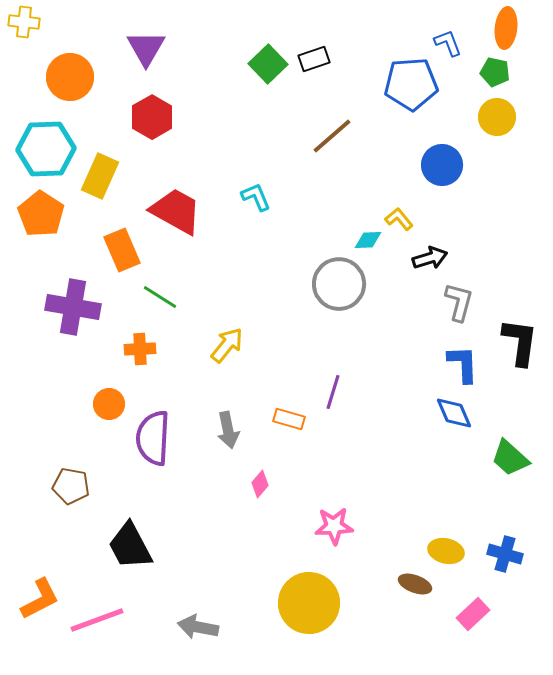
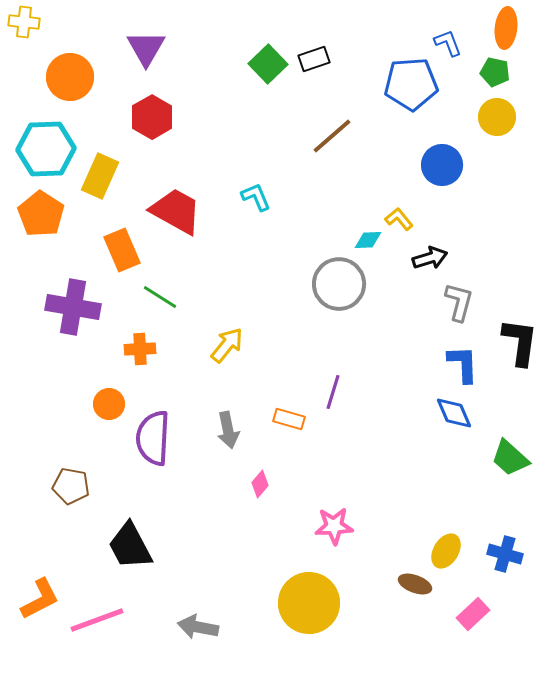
yellow ellipse at (446, 551): rotated 72 degrees counterclockwise
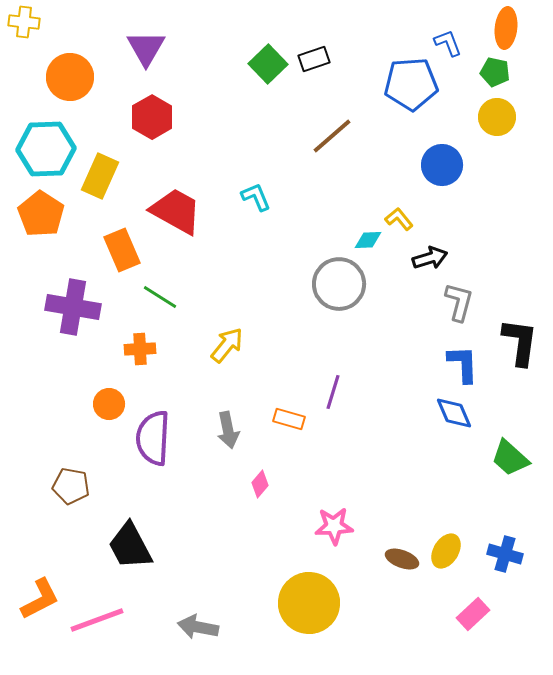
brown ellipse at (415, 584): moved 13 px left, 25 px up
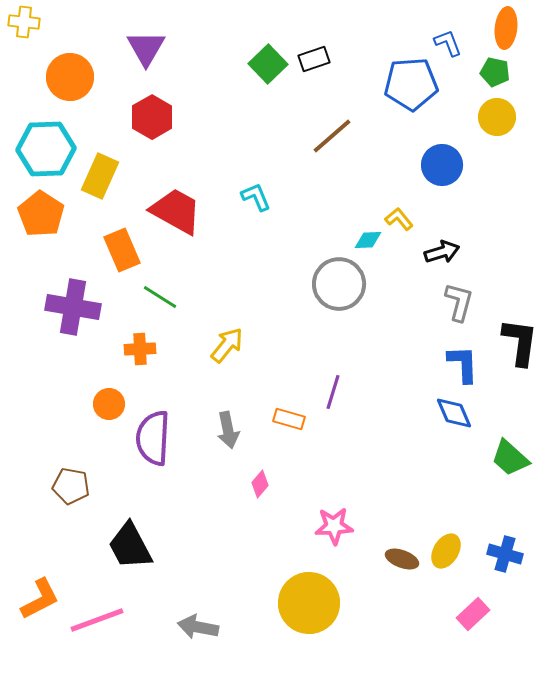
black arrow at (430, 258): moved 12 px right, 6 px up
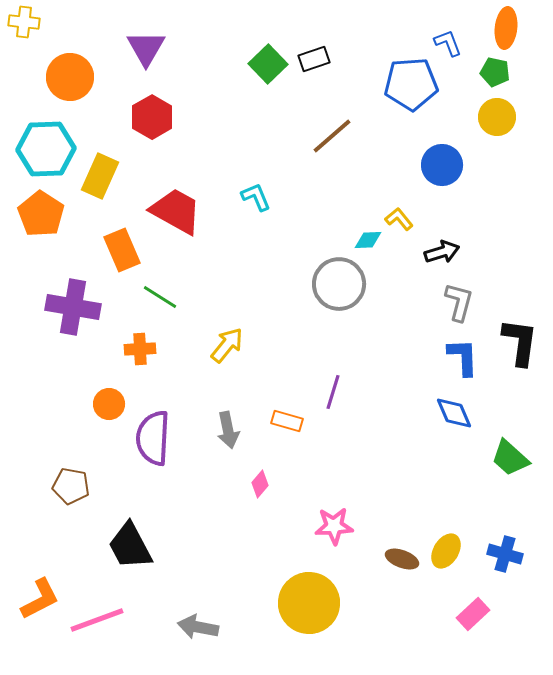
blue L-shape at (463, 364): moved 7 px up
orange rectangle at (289, 419): moved 2 px left, 2 px down
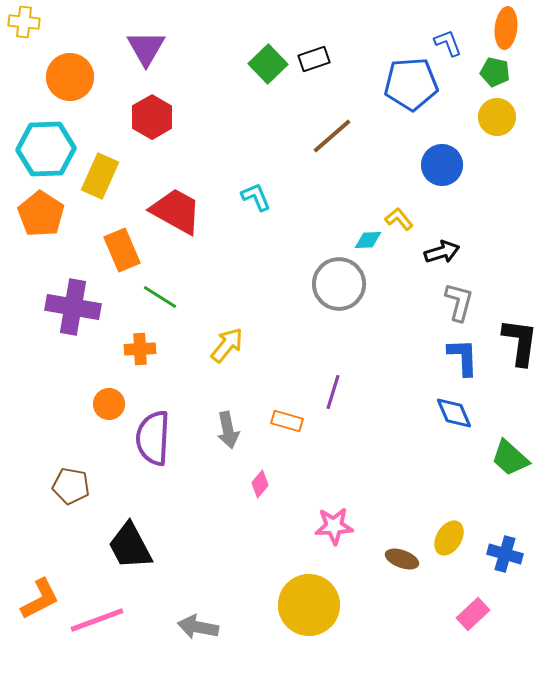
yellow ellipse at (446, 551): moved 3 px right, 13 px up
yellow circle at (309, 603): moved 2 px down
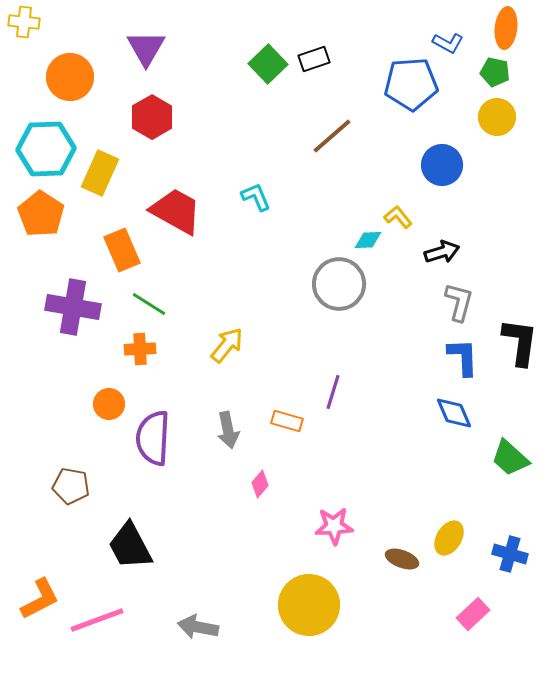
blue L-shape at (448, 43): rotated 140 degrees clockwise
yellow rectangle at (100, 176): moved 3 px up
yellow L-shape at (399, 219): moved 1 px left, 2 px up
green line at (160, 297): moved 11 px left, 7 px down
blue cross at (505, 554): moved 5 px right
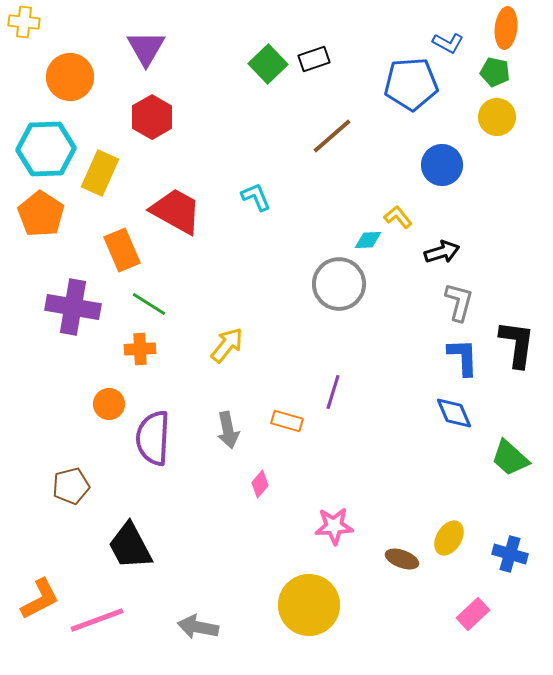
black L-shape at (520, 342): moved 3 px left, 2 px down
brown pentagon at (71, 486): rotated 24 degrees counterclockwise
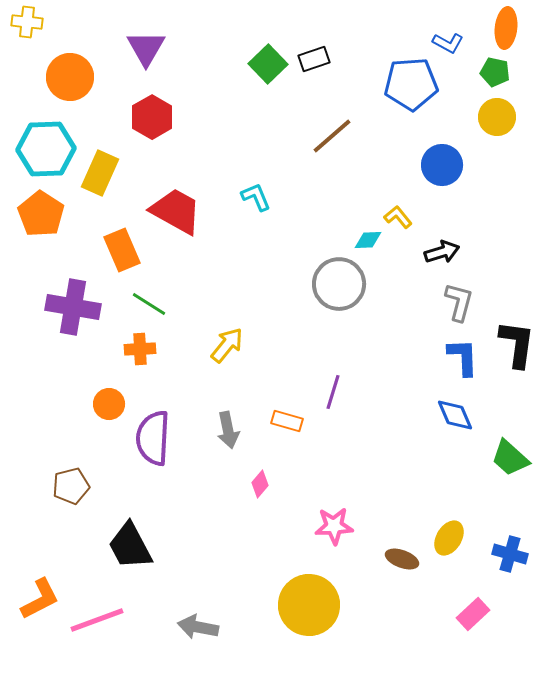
yellow cross at (24, 22): moved 3 px right
blue diamond at (454, 413): moved 1 px right, 2 px down
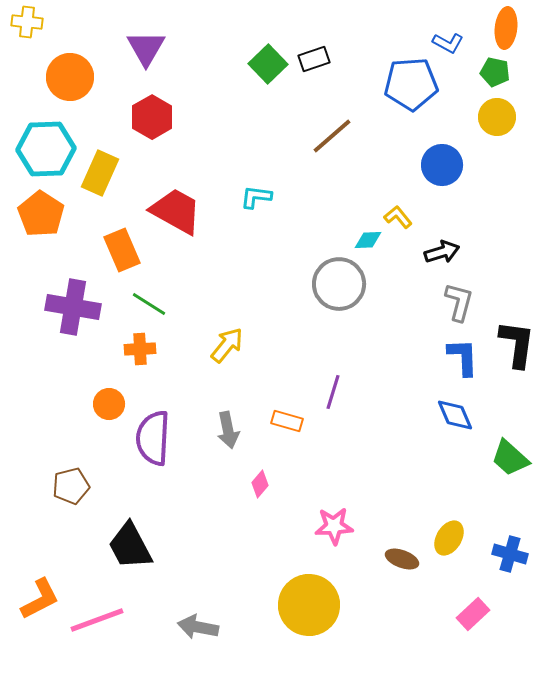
cyan L-shape at (256, 197): rotated 60 degrees counterclockwise
